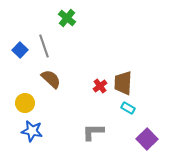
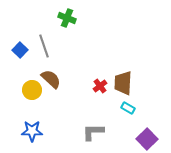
green cross: rotated 18 degrees counterclockwise
yellow circle: moved 7 px right, 13 px up
blue star: rotated 10 degrees counterclockwise
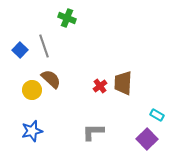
cyan rectangle: moved 29 px right, 7 px down
blue star: rotated 15 degrees counterclockwise
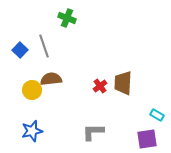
brown semicircle: rotated 50 degrees counterclockwise
purple square: rotated 35 degrees clockwise
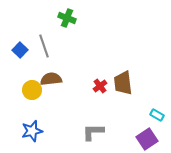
brown trapezoid: rotated 10 degrees counterclockwise
purple square: rotated 25 degrees counterclockwise
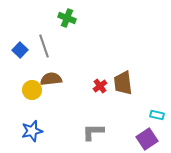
cyan rectangle: rotated 16 degrees counterclockwise
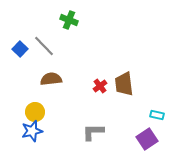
green cross: moved 2 px right, 2 px down
gray line: rotated 25 degrees counterclockwise
blue square: moved 1 px up
brown trapezoid: moved 1 px right, 1 px down
yellow circle: moved 3 px right, 22 px down
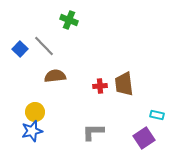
brown semicircle: moved 4 px right, 3 px up
red cross: rotated 32 degrees clockwise
purple square: moved 3 px left, 1 px up
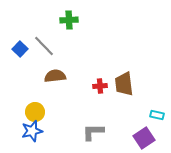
green cross: rotated 24 degrees counterclockwise
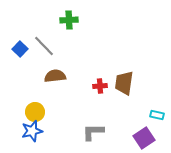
brown trapezoid: moved 1 px up; rotated 15 degrees clockwise
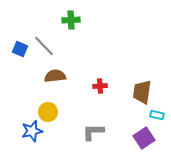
green cross: moved 2 px right
blue square: rotated 21 degrees counterclockwise
brown trapezoid: moved 18 px right, 9 px down
yellow circle: moved 13 px right
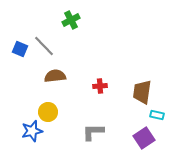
green cross: rotated 24 degrees counterclockwise
